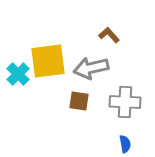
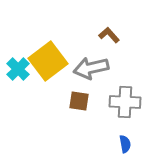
yellow square: rotated 30 degrees counterclockwise
cyan cross: moved 5 px up
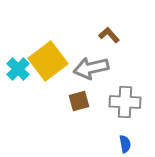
brown square: rotated 25 degrees counterclockwise
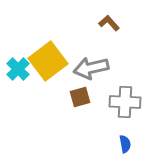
brown L-shape: moved 12 px up
brown square: moved 1 px right, 4 px up
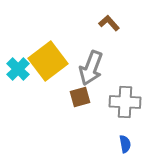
gray arrow: rotated 56 degrees counterclockwise
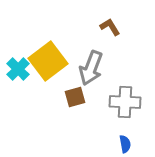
brown L-shape: moved 1 px right, 4 px down; rotated 10 degrees clockwise
brown square: moved 5 px left
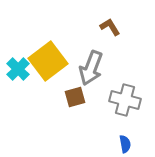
gray cross: moved 2 px up; rotated 12 degrees clockwise
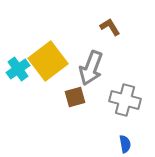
cyan cross: rotated 10 degrees clockwise
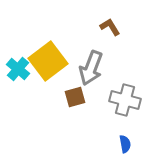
cyan cross: rotated 15 degrees counterclockwise
